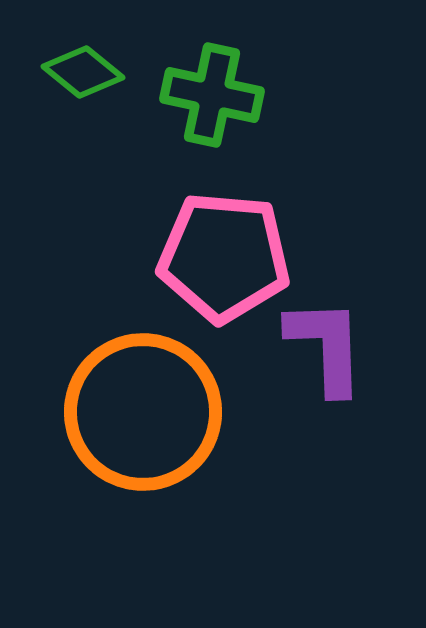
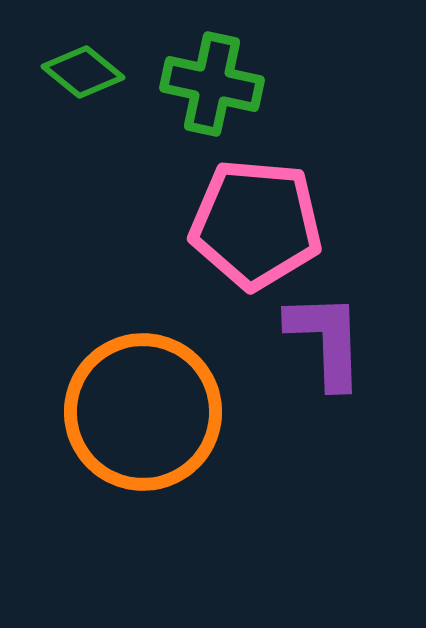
green cross: moved 11 px up
pink pentagon: moved 32 px right, 33 px up
purple L-shape: moved 6 px up
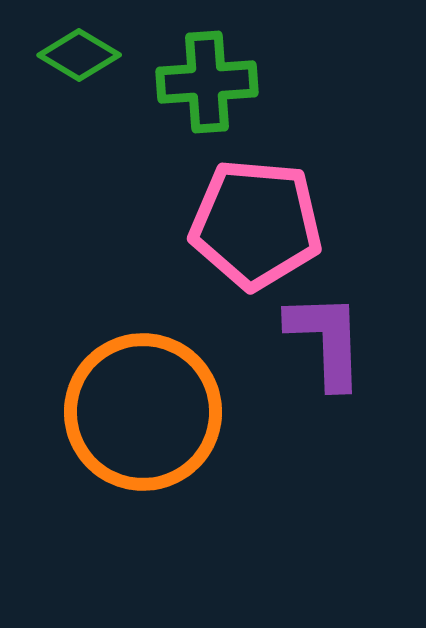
green diamond: moved 4 px left, 17 px up; rotated 8 degrees counterclockwise
green cross: moved 5 px left, 2 px up; rotated 16 degrees counterclockwise
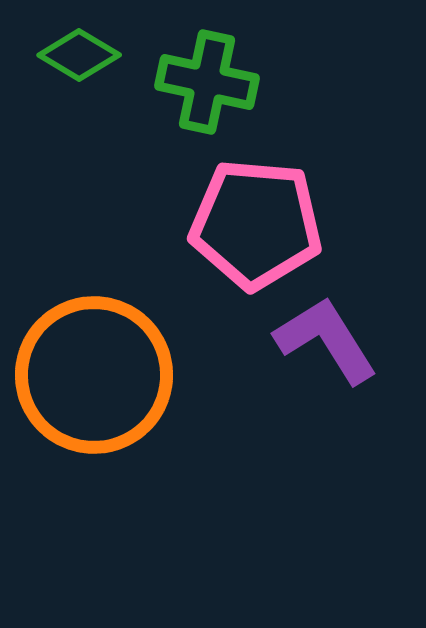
green cross: rotated 16 degrees clockwise
purple L-shape: rotated 30 degrees counterclockwise
orange circle: moved 49 px left, 37 px up
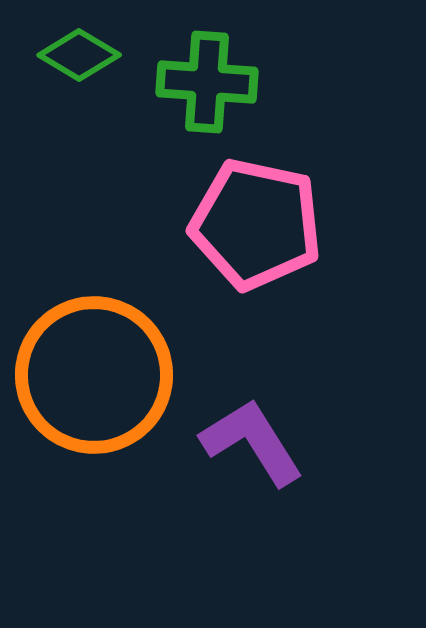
green cross: rotated 8 degrees counterclockwise
pink pentagon: rotated 7 degrees clockwise
purple L-shape: moved 74 px left, 102 px down
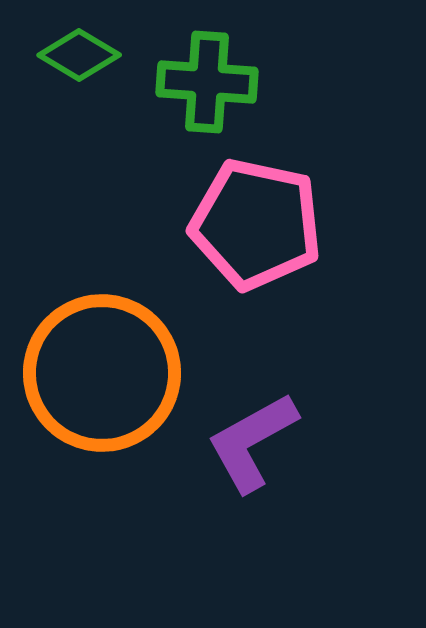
orange circle: moved 8 px right, 2 px up
purple L-shape: rotated 87 degrees counterclockwise
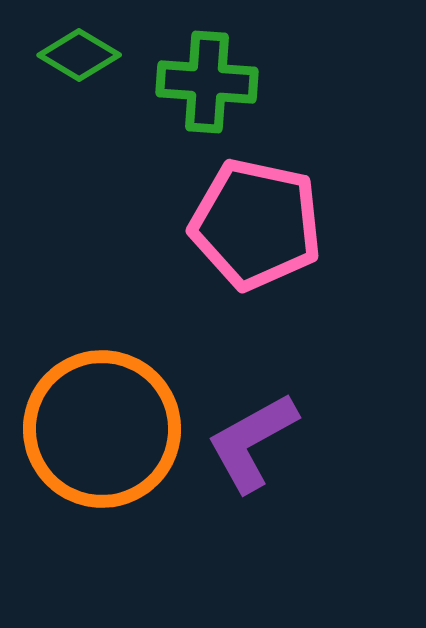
orange circle: moved 56 px down
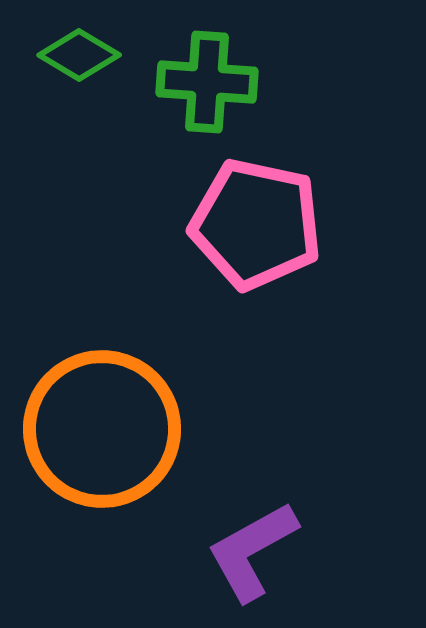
purple L-shape: moved 109 px down
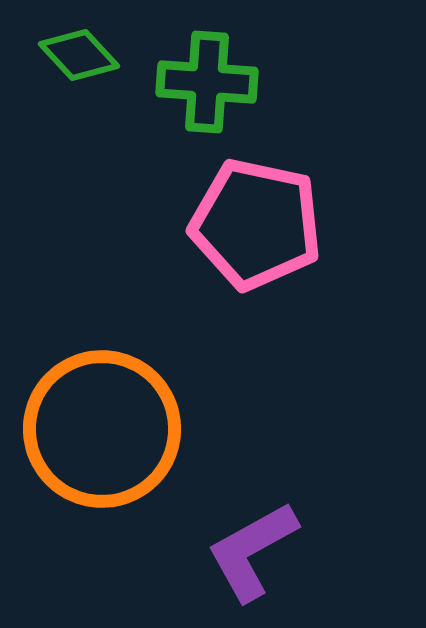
green diamond: rotated 16 degrees clockwise
